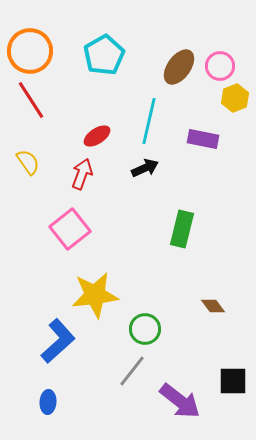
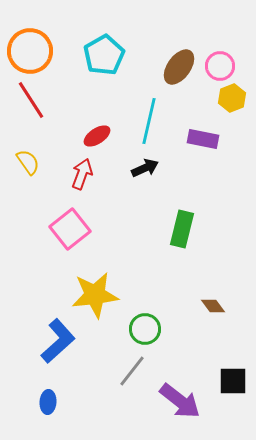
yellow hexagon: moved 3 px left
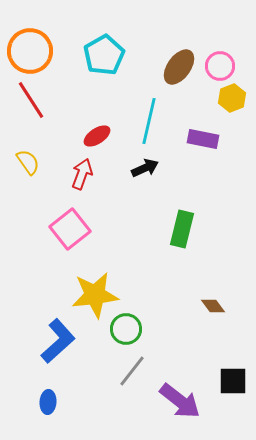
green circle: moved 19 px left
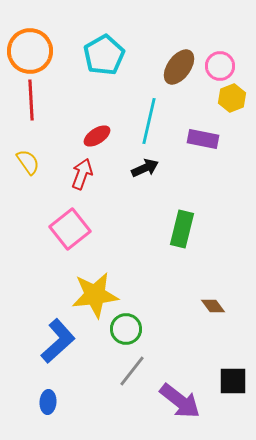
red line: rotated 30 degrees clockwise
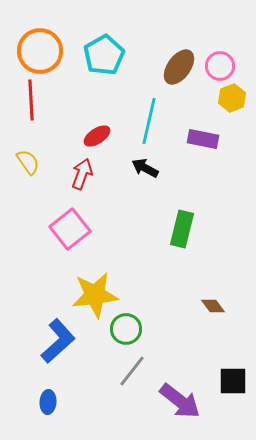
orange circle: moved 10 px right
black arrow: rotated 128 degrees counterclockwise
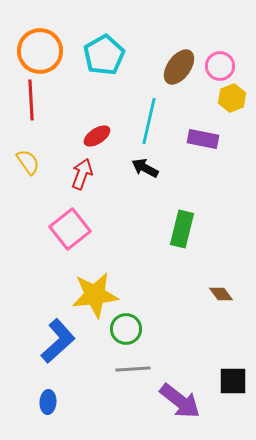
brown diamond: moved 8 px right, 12 px up
gray line: moved 1 px right, 2 px up; rotated 48 degrees clockwise
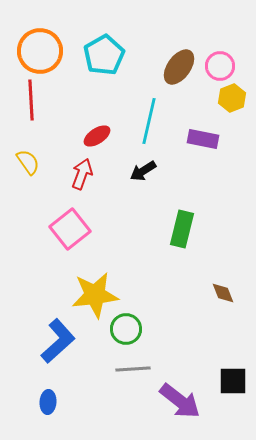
black arrow: moved 2 px left, 3 px down; rotated 60 degrees counterclockwise
brown diamond: moved 2 px right, 1 px up; rotated 15 degrees clockwise
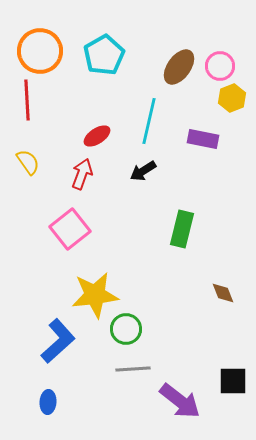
red line: moved 4 px left
